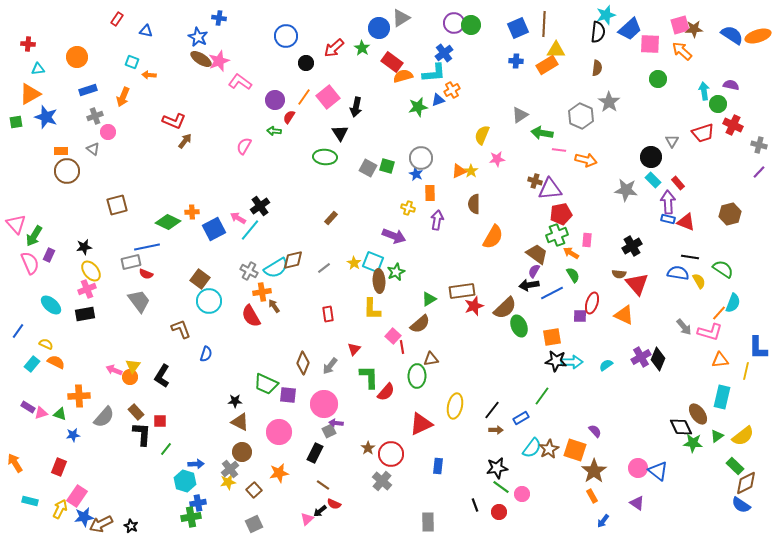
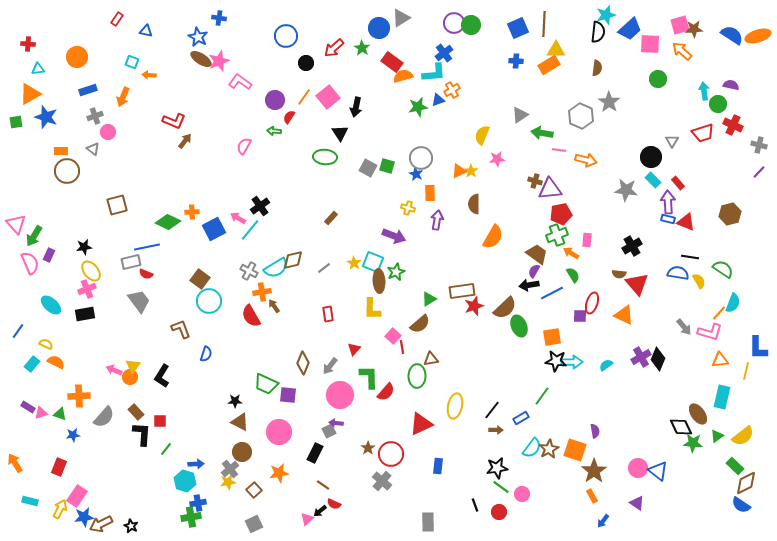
orange rectangle at (547, 65): moved 2 px right
pink circle at (324, 404): moved 16 px right, 9 px up
purple semicircle at (595, 431): rotated 32 degrees clockwise
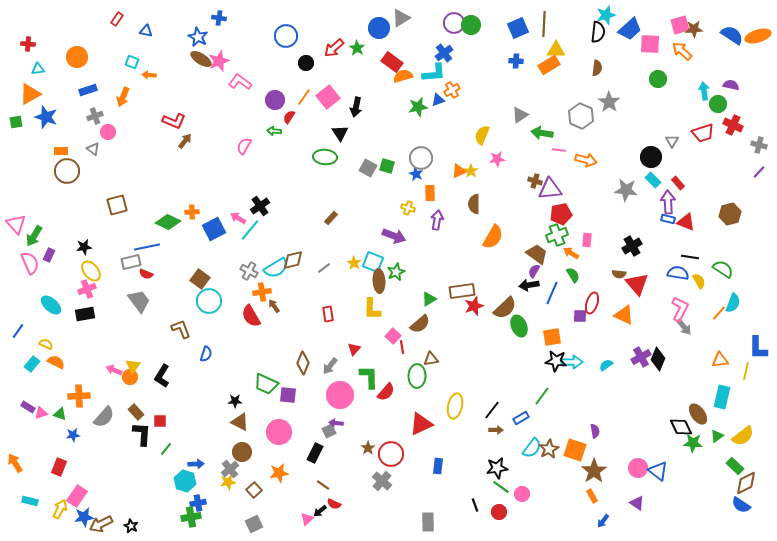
green star at (362, 48): moved 5 px left
blue line at (552, 293): rotated 40 degrees counterclockwise
pink L-shape at (710, 332): moved 30 px left, 23 px up; rotated 80 degrees counterclockwise
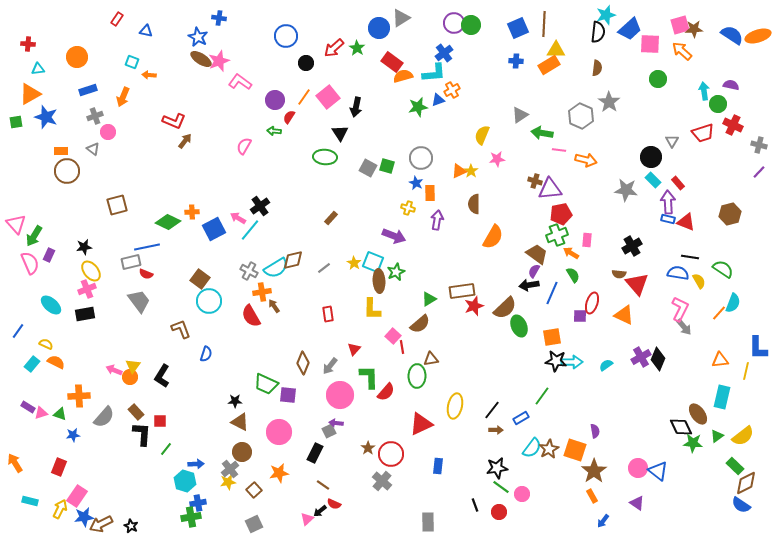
blue star at (416, 174): moved 9 px down
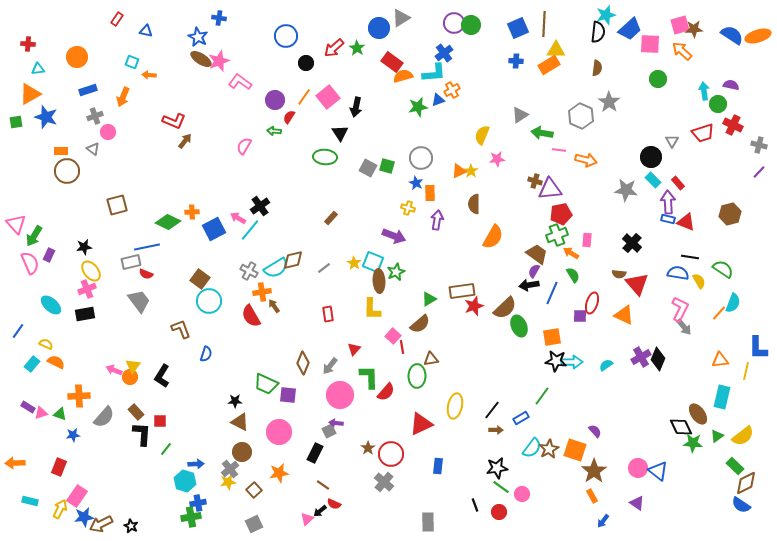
black cross at (632, 246): moved 3 px up; rotated 18 degrees counterclockwise
purple semicircle at (595, 431): rotated 32 degrees counterclockwise
orange arrow at (15, 463): rotated 60 degrees counterclockwise
gray cross at (382, 481): moved 2 px right, 1 px down
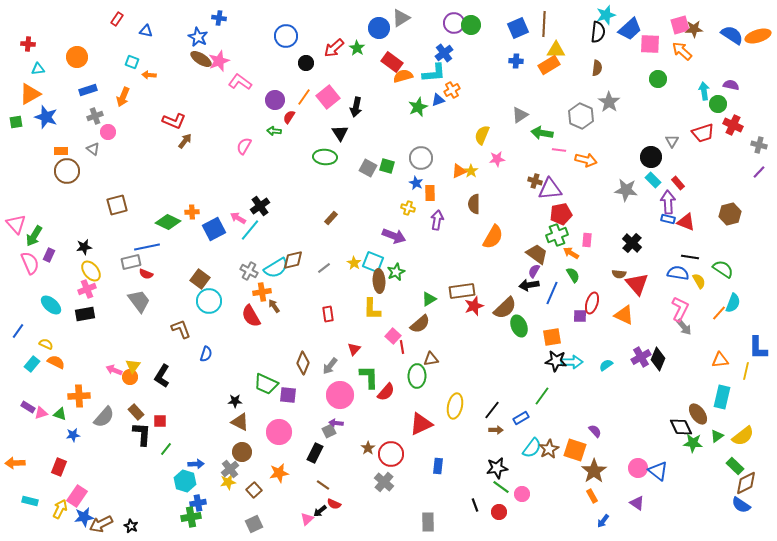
green star at (418, 107): rotated 12 degrees counterclockwise
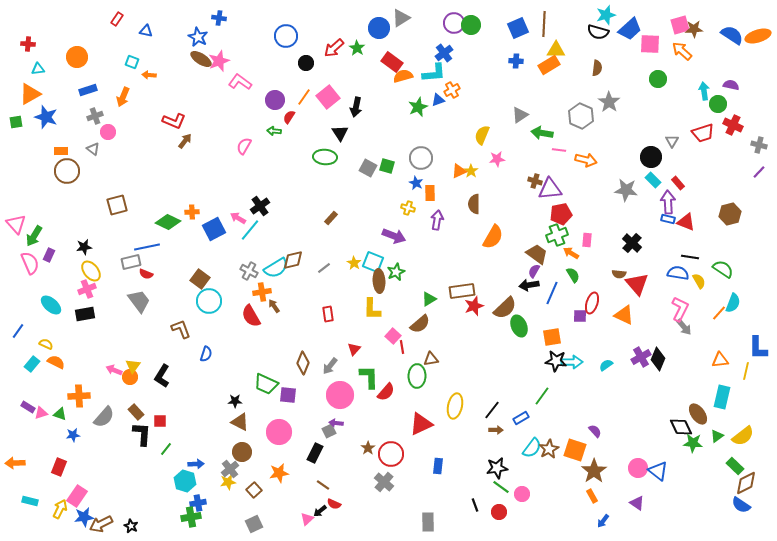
black semicircle at (598, 32): rotated 100 degrees clockwise
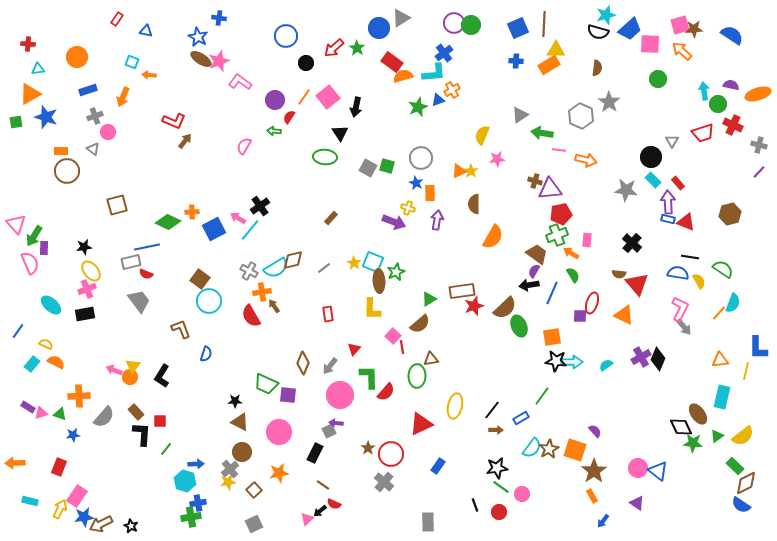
orange ellipse at (758, 36): moved 58 px down
purple arrow at (394, 236): moved 14 px up
purple rectangle at (49, 255): moved 5 px left, 7 px up; rotated 24 degrees counterclockwise
blue rectangle at (438, 466): rotated 28 degrees clockwise
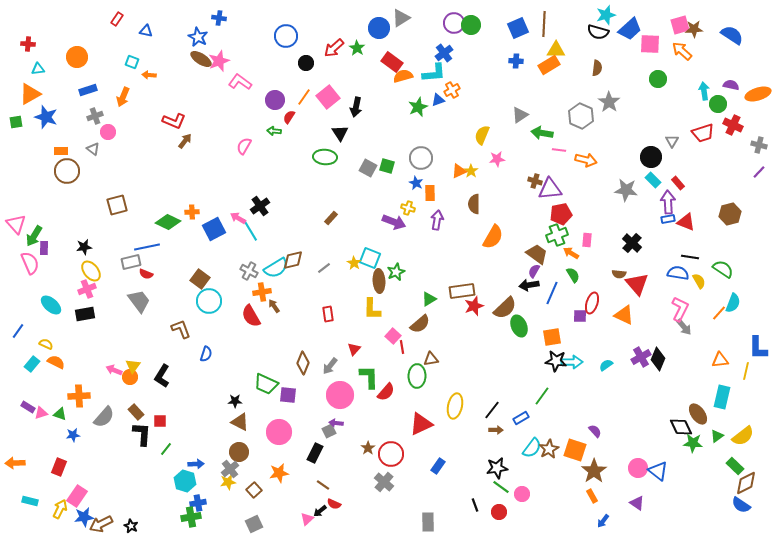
blue rectangle at (668, 219): rotated 24 degrees counterclockwise
cyan line at (250, 230): rotated 70 degrees counterclockwise
cyan square at (373, 262): moved 3 px left, 4 px up
brown circle at (242, 452): moved 3 px left
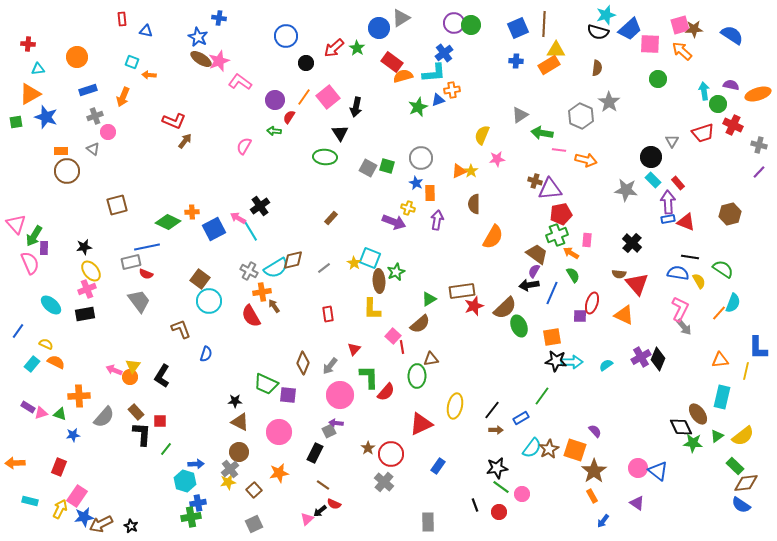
red rectangle at (117, 19): moved 5 px right; rotated 40 degrees counterclockwise
orange cross at (452, 90): rotated 21 degrees clockwise
brown diamond at (746, 483): rotated 20 degrees clockwise
